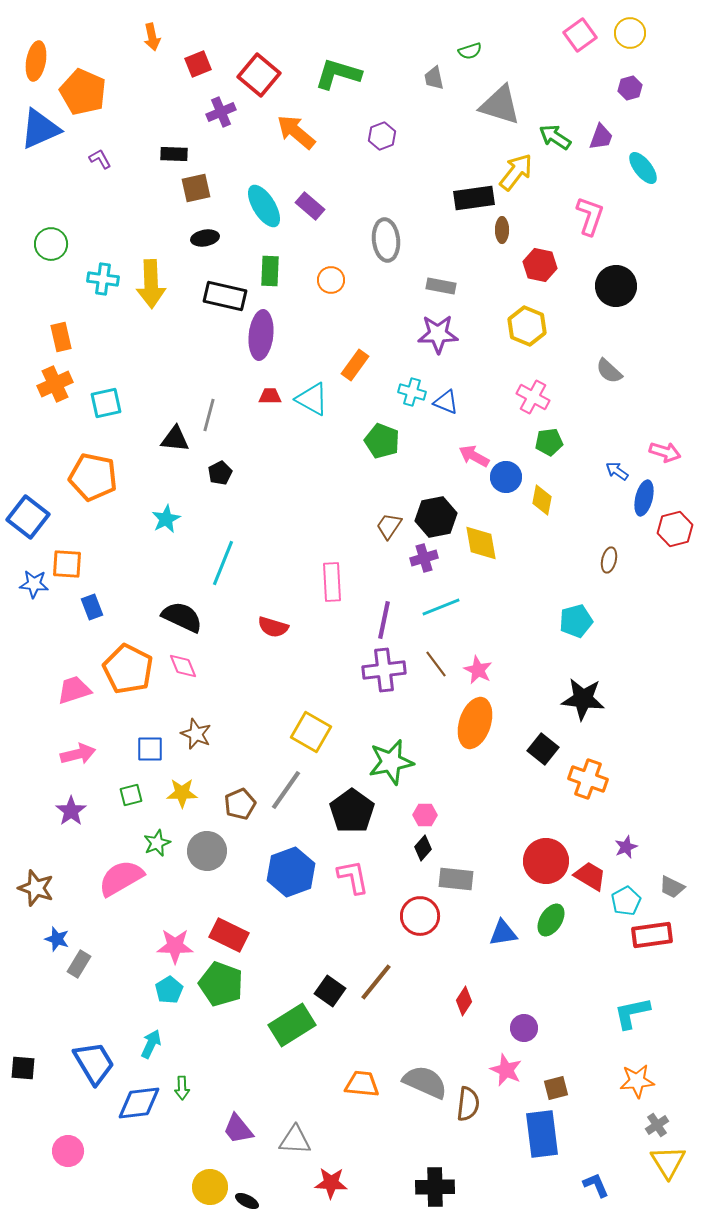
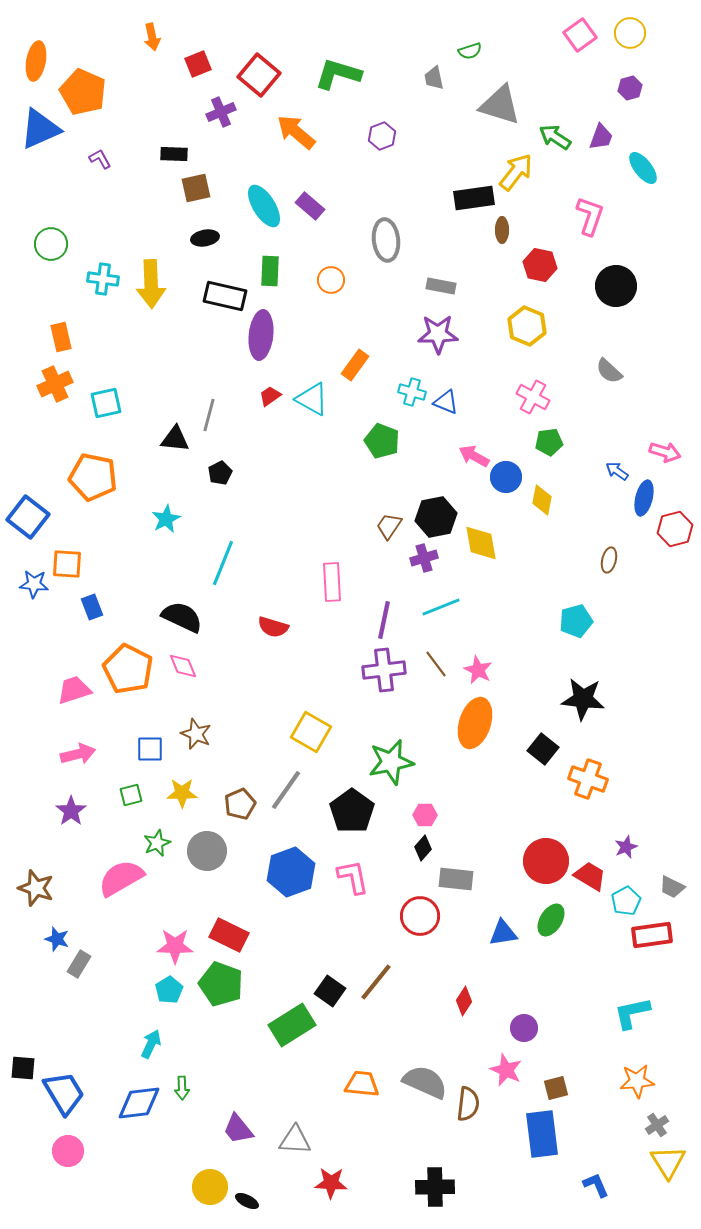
red trapezoid at (270, 396): rotated 35 degrees counterclockwise
blue trapezoid at (94, 1063): moved 30 px left, 30 px down
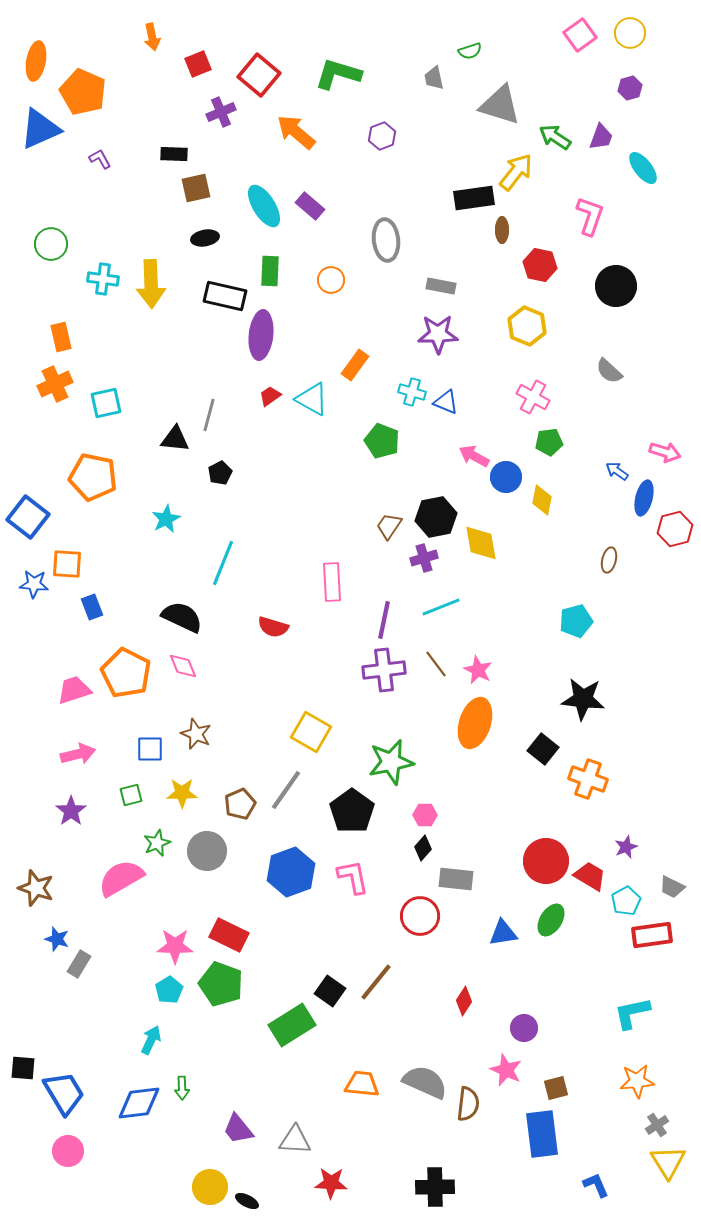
orange pentagon at (128, 669): moved 2 px left, 4 px down
cyan arrow at (151, 1044): moved 4 px up
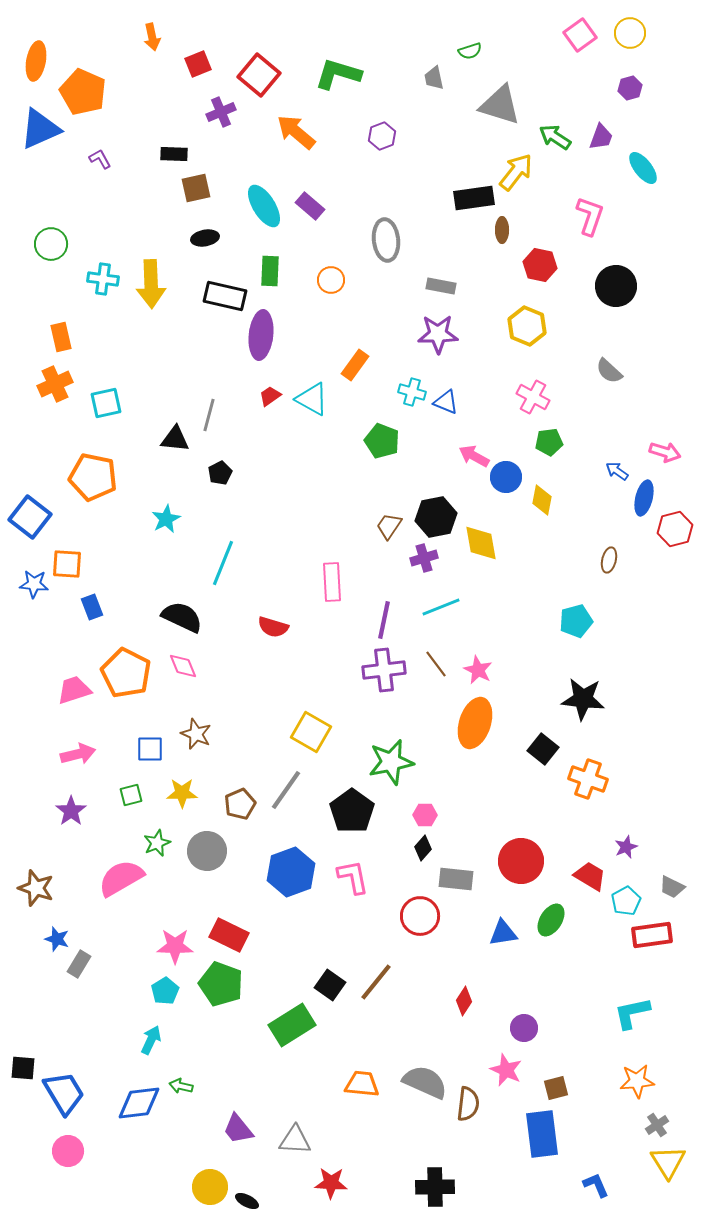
blue square at (28, 517): moved 2 px right
red circle at (546, 861): moved 25 px left
cyan pentagon at (169, 990): moved 4 px left, 1 px down
black square at (330, 991): moved 6 px up
green arrow at (182, 1088): moved 1 px left, 2 px up; rotated 105 degrees clockwise
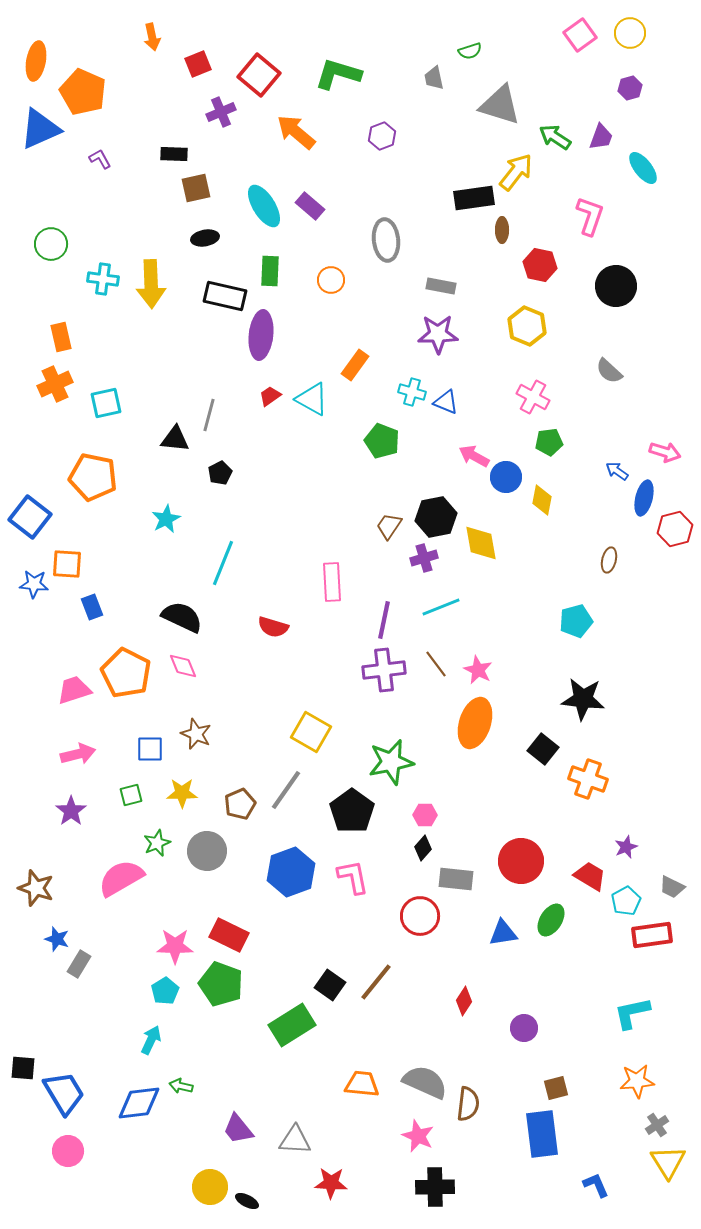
pink star at (506, 1070): moved 88 px left, 66 px down
